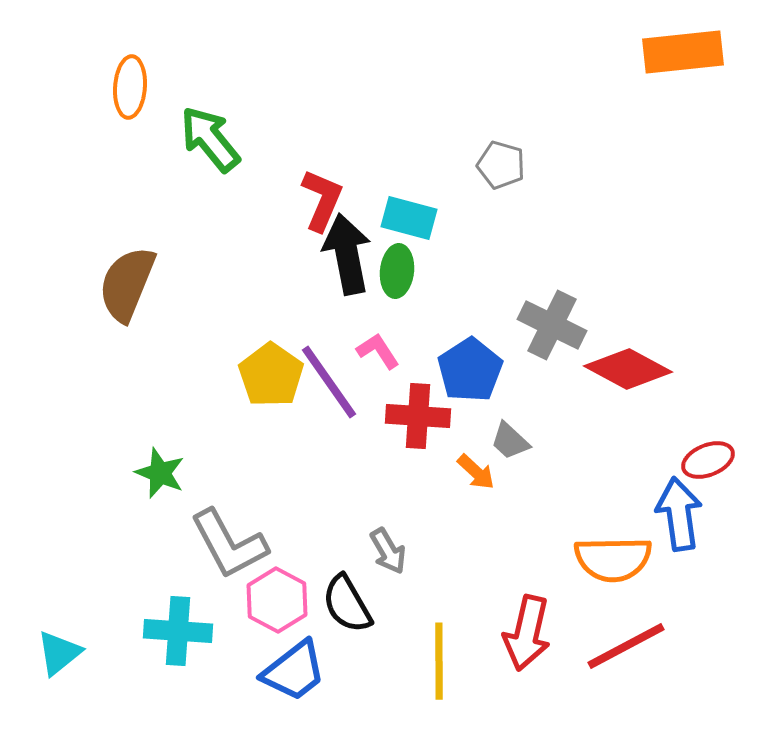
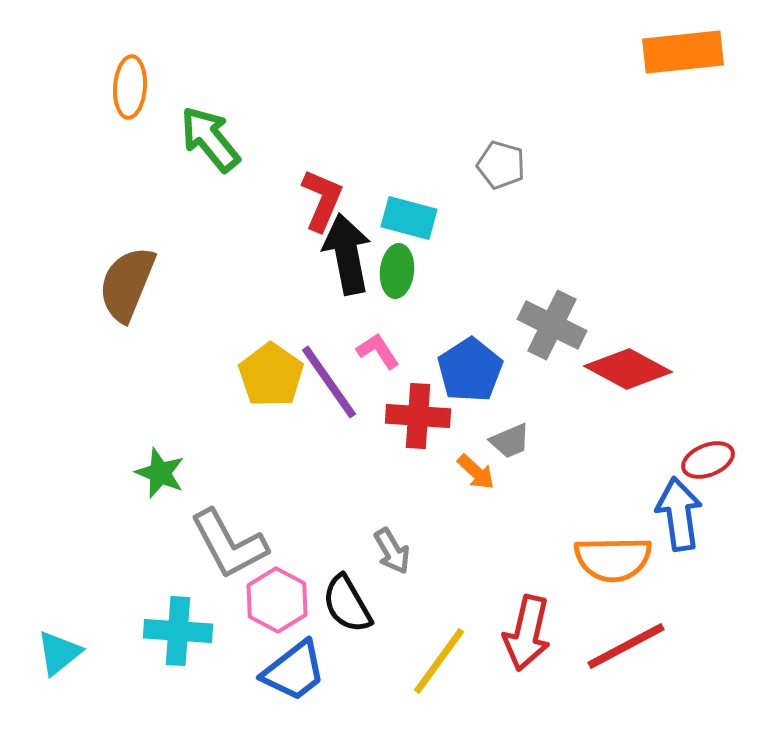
gray trapezoid: rotated 66 degrees counterclockwise
gray arrow: moved 4 px right
yellow line: rotated 36 degrees clockwise
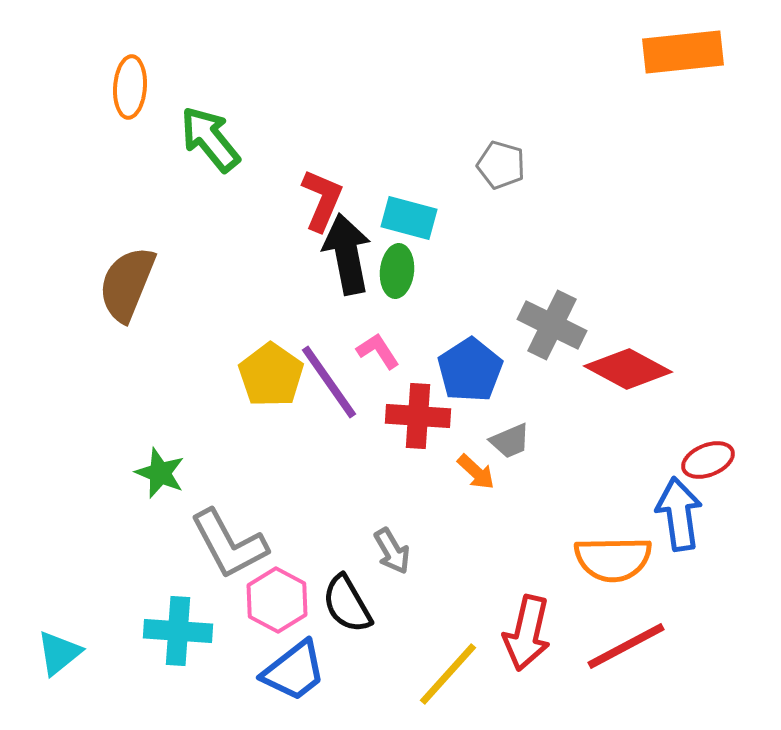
yellow line: moved 9 px right, 13 px down; rotated 6 degrees clockwise
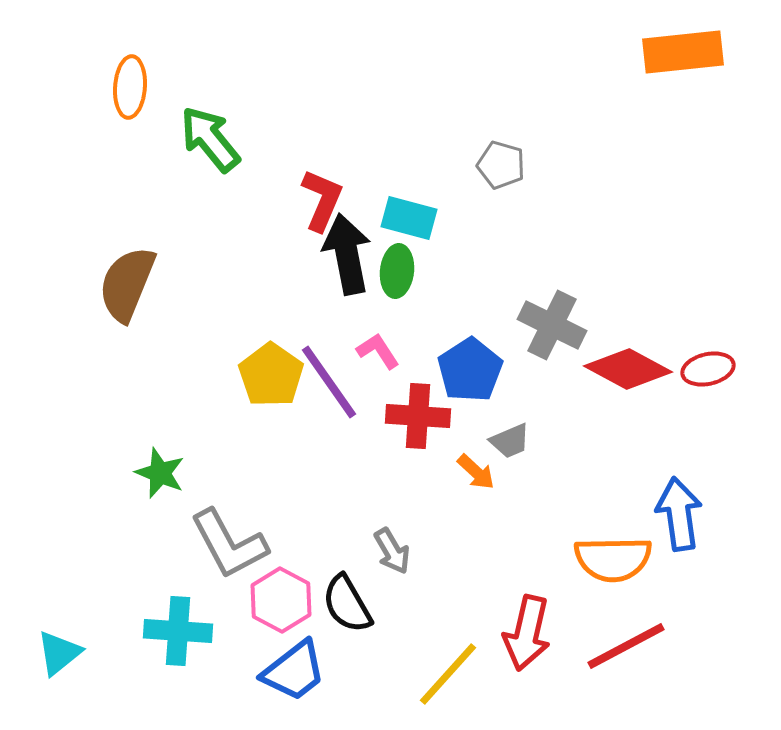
red ellipse: moved 91 px up; rotated 9 degrees clockwise
pink hexagon: moved 4 px right
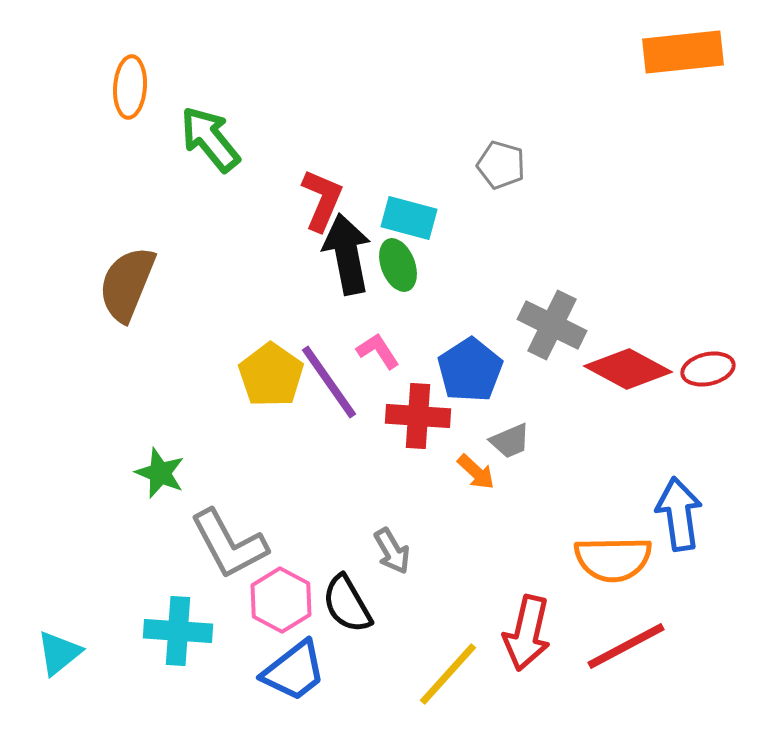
green ellipse: moved 1 px right, 6 px up; rotated 27 degrees counterclockwise
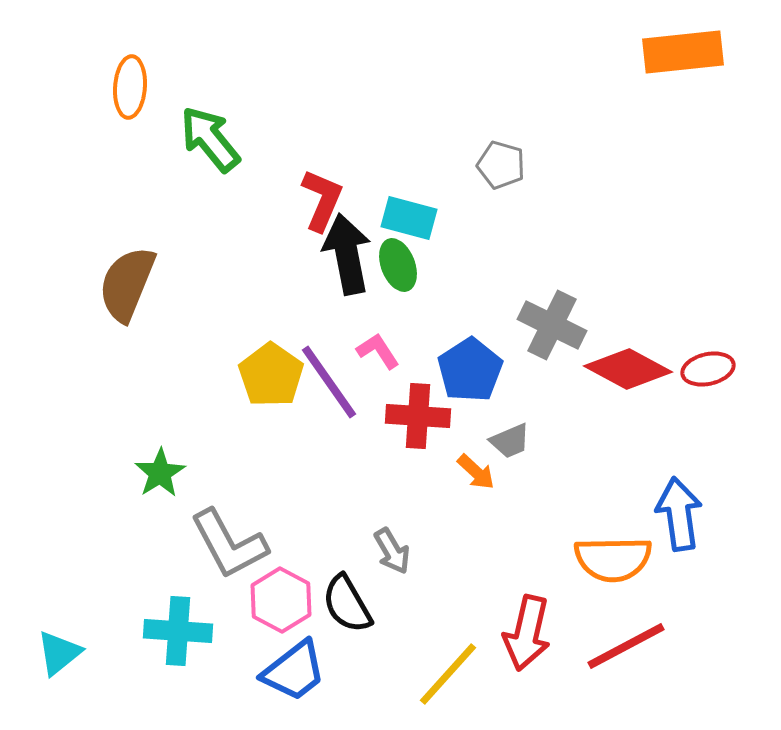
green star: rotated 18 degrees clockwise
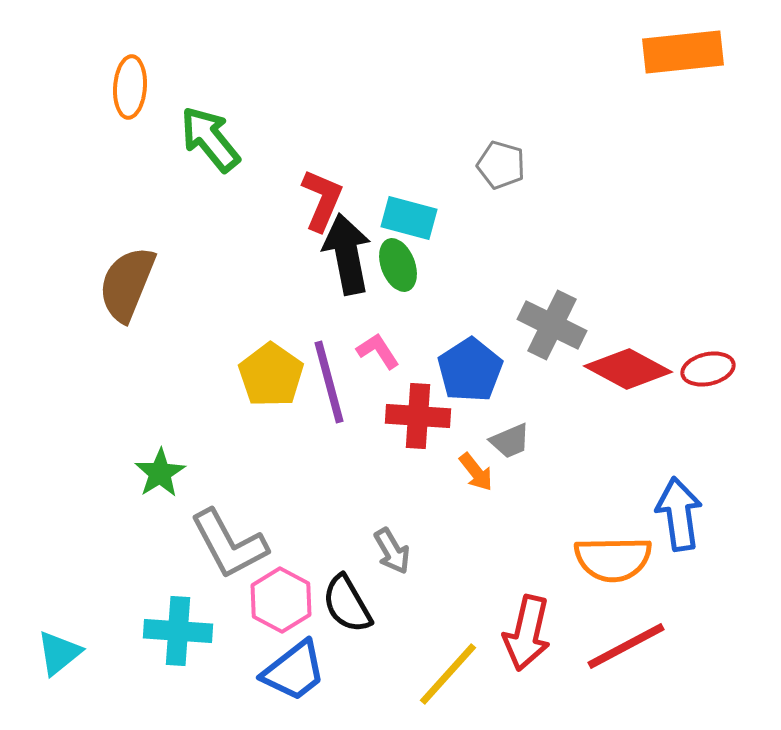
purple line: rotated 20 degrees clockwise
orange arrow: rotated 9 degrees clockwise
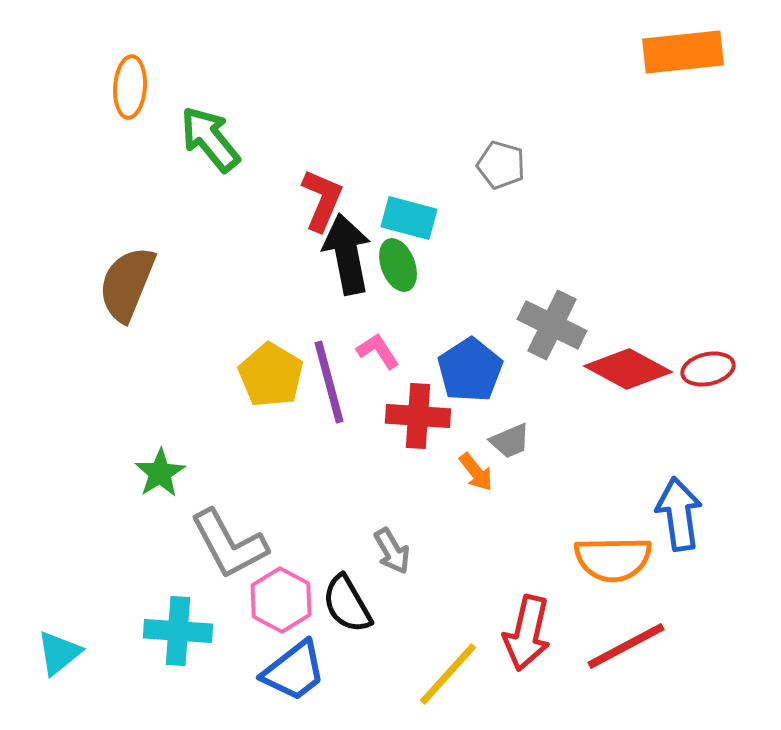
yellow pentagon: rotated 4 degrees counterclockwise
